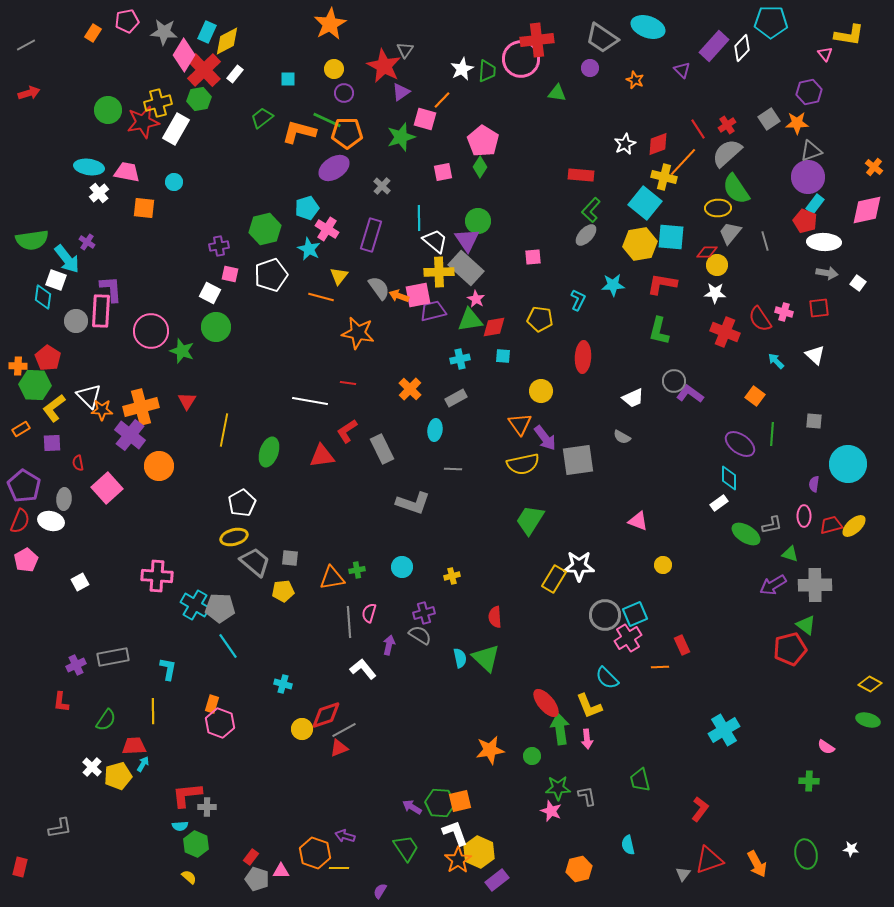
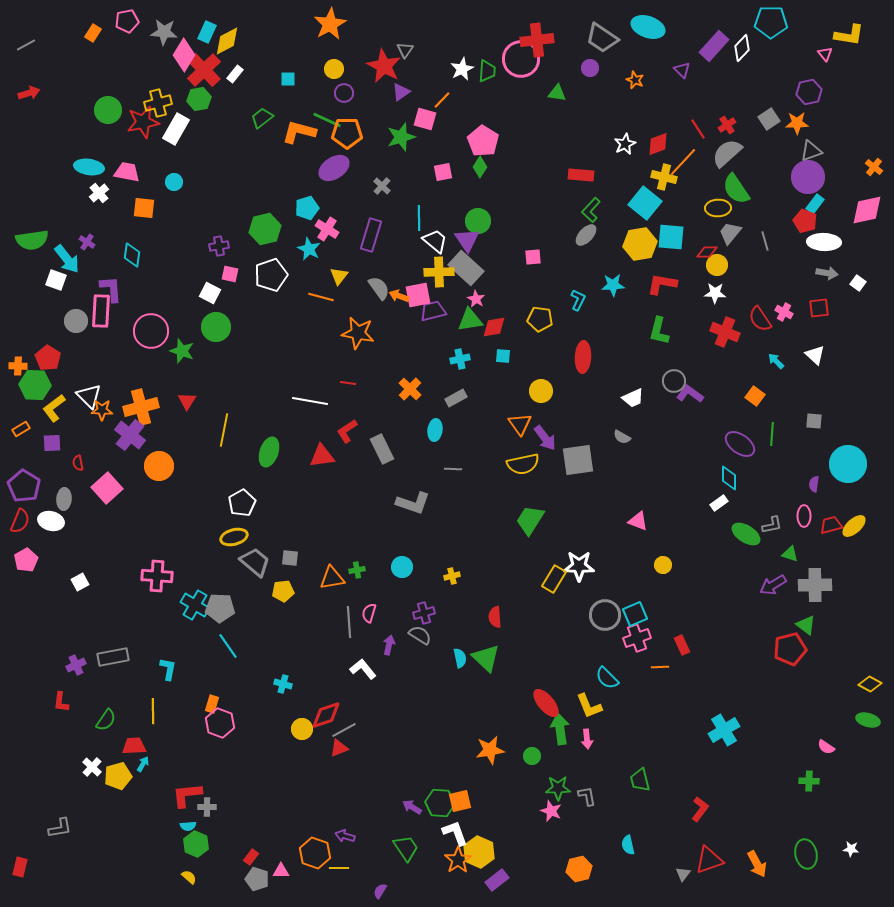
cyan diamond at (43, 297): moved 89 px right, 42 px up
pink cross at (784, 312): rotated 12 degrees clockwise
pink cross at (628, 638): moved 9 px right; rotated 12 degrees clockwise
cyan semicircle at (180, 826): moved 8 px right
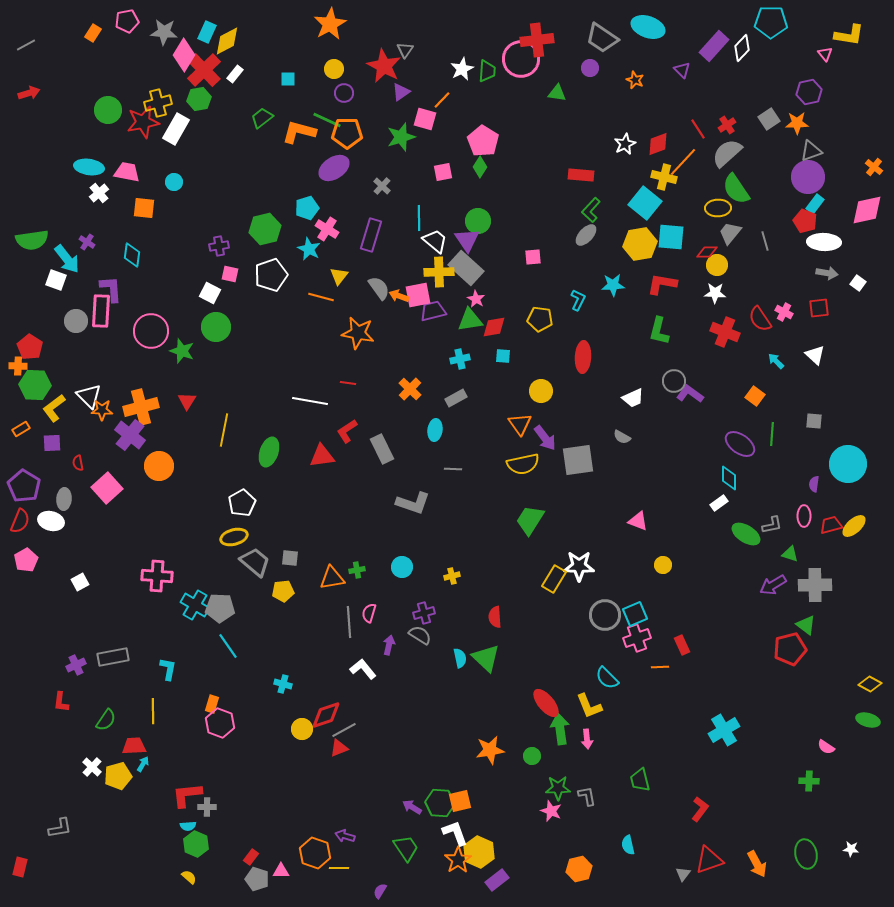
red pentagon at (48, 358): moved 18 px left, 11 px up
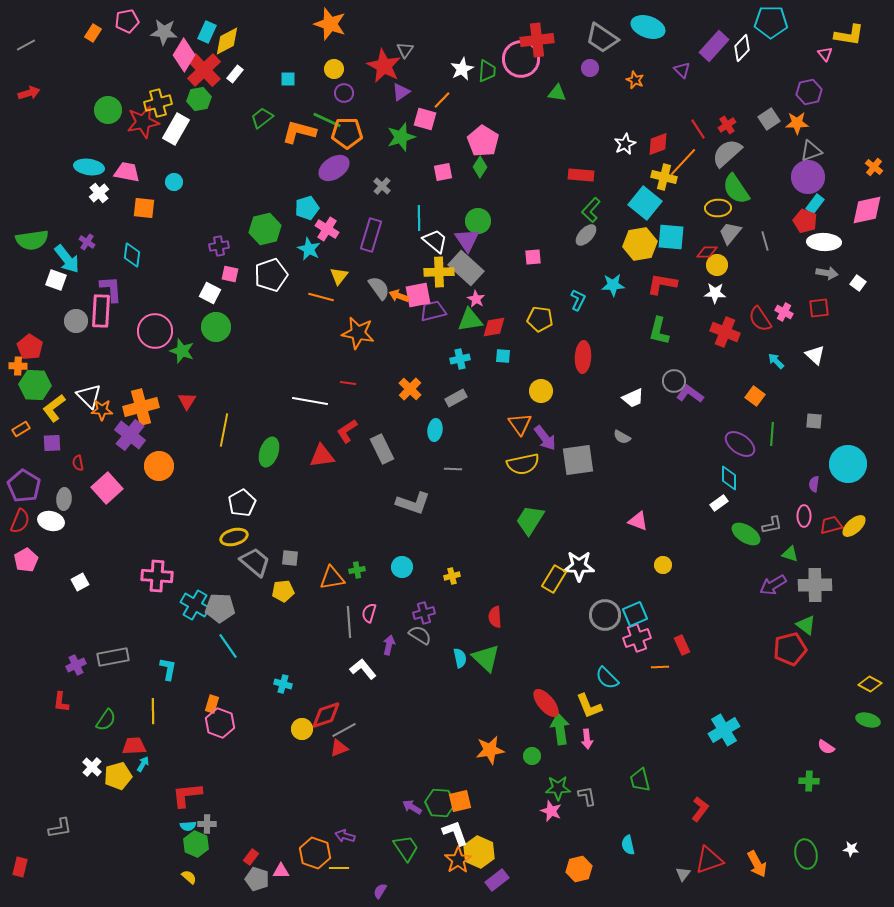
orange star at (330, 24): rotated 24 degrees counterclockwise
pink circle at (151, 331): moved 4 px right
gray cross at (207, 807): moved 17 px down
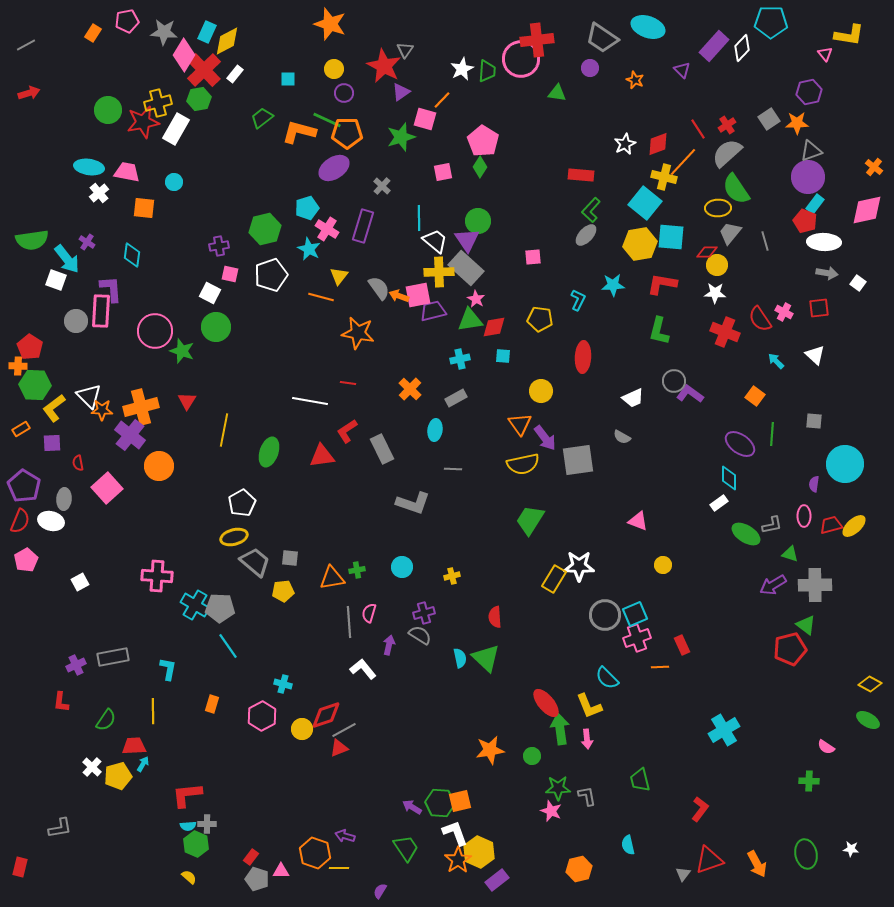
purple rectangle at (371, 235): moved 8 px left, 9 px up
cyan circle at (848, 464): moved 3 px left
green ellipse at (868, 720): rotated 15 degrees clockwise
pink hexagon at (220, 723): moved 42 px right, 7 px up; rotated 12 degrees clockwise
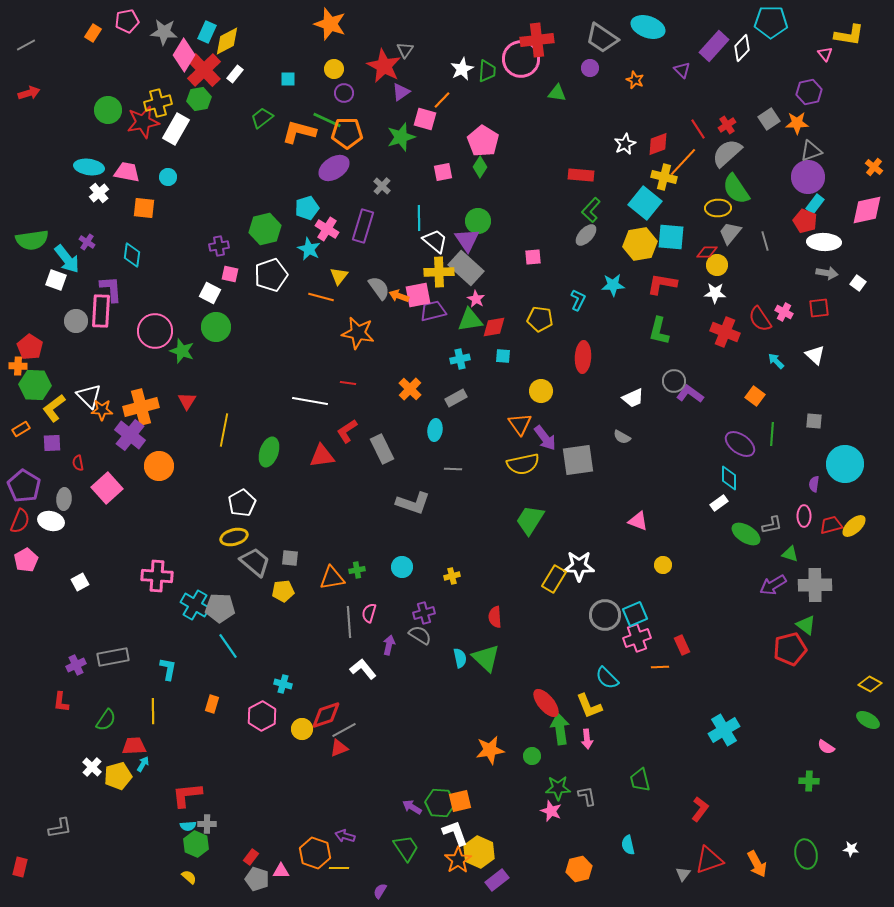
cyan circle at (174, 182): moved 6 px left, 5 px up
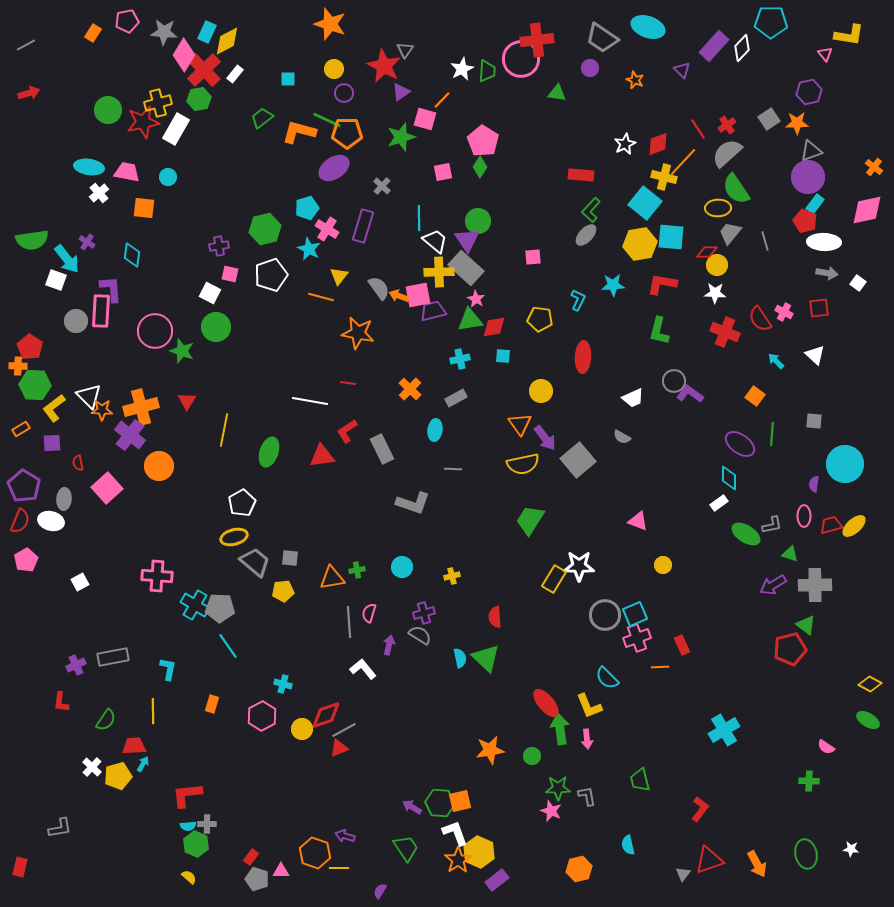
gray square at (578, 460): rotated 32 degrees counterclockwise
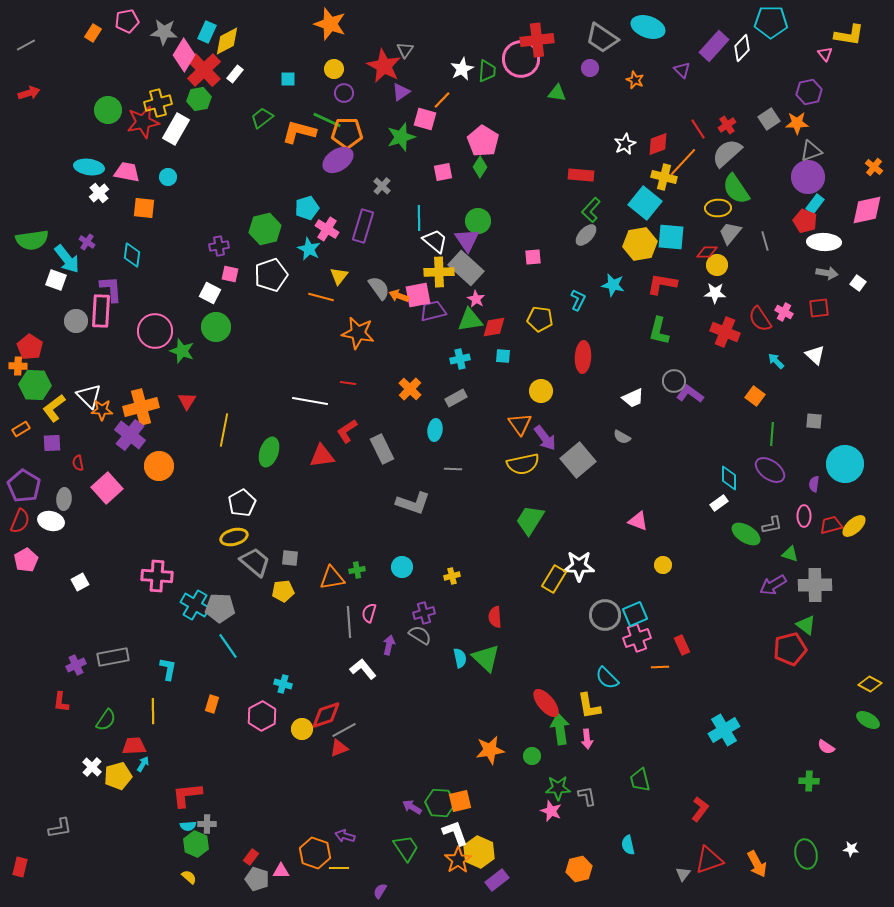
purple ellipse at (334, 168): moved 4 px right, 8 px up
cyan star at (613, 285): rotated 15 degrees clockwise
purple ellipse at (740, 444): moved 30 px right, 26 px down
yellow L-shape at (589, 706): rotated 12 degrees clockwise
